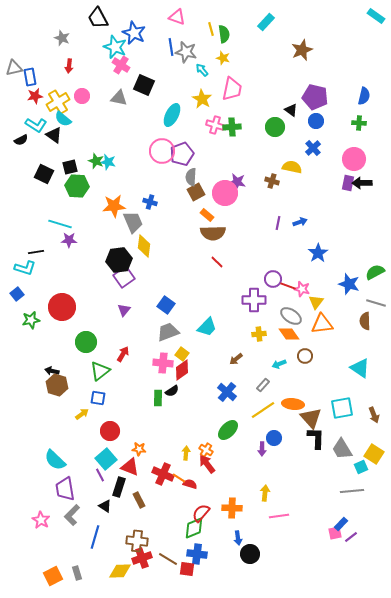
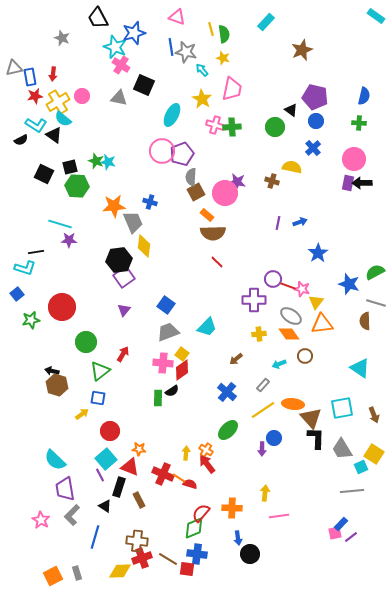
blue star at (134, 33): rotated 30 degrees clockwise
red arrow at (69, 66): moved 16 px left, 8 px down
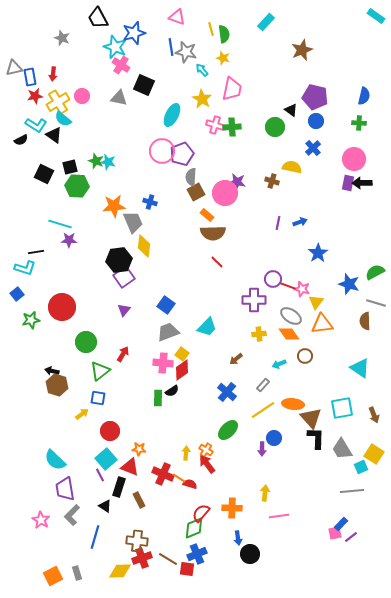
blue cross at (197, 554): rotated 30 degrees counterclockwise
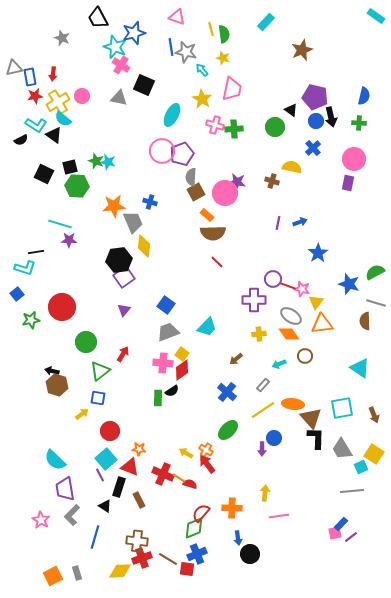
green cross at (232, 127): moved 2 px right, 2 px down
black arrow at (362, 183): moved 31 px left, 66 px up; rotated 102 degrees counterclockwise
yellow arrow at (186, 453): rotated 64 degrees counterclockwise
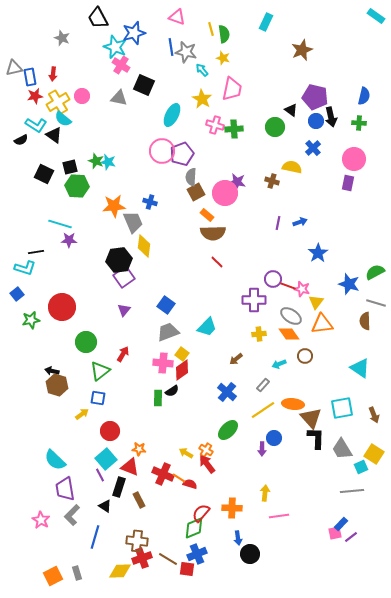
cyan rectangle at (266, 22): rotated 18 degrees counterclockwise
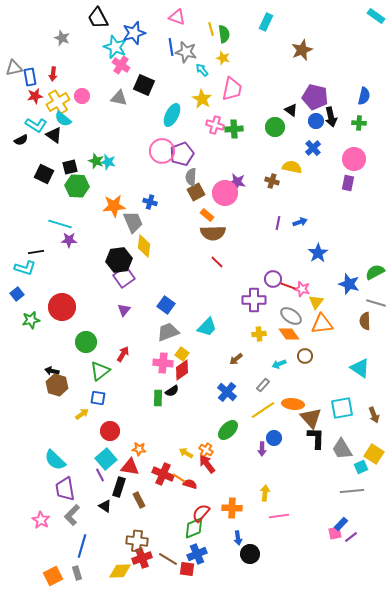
red triangle at (130, 467): rotated 12 degrees counterclockwise
blue line at (95, 537): moved 13 px left, 9 px down
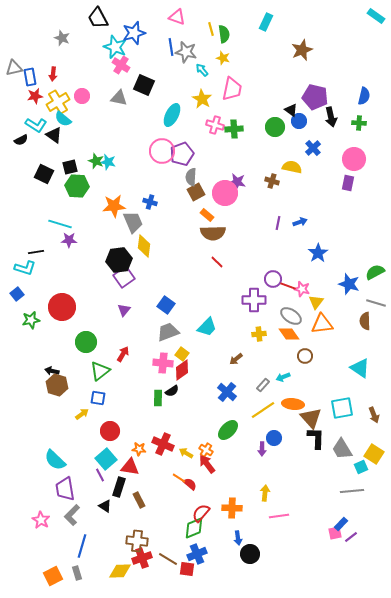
blue circle at (316, 121): moved 17 px left
cyan arrow at (279, 364): moved 4 px right, 13 px down
red cross at (163, 474): moved 30 px up
red semicircle at (190, 484): rotated 24 degrees clockwise
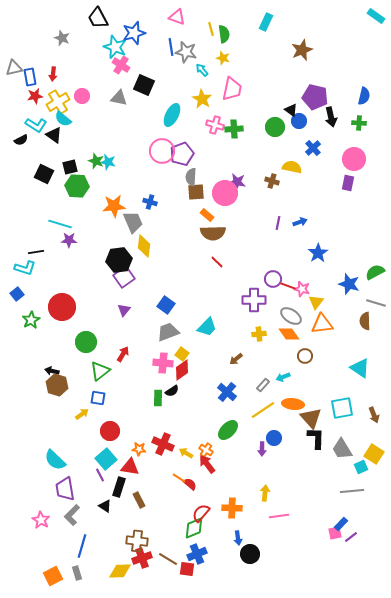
brown square at (196, 192): rotated 24 degrees clockwise
green star at (31, 320): rotated 18 degrees counterclockwise
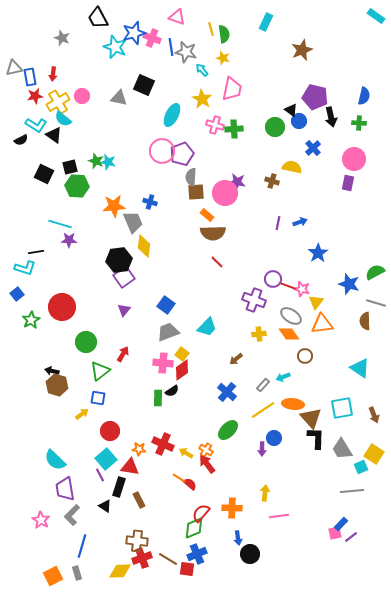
pink cross at (121, 65): moved 31 px right, 27 px up; rotated 12 degrees counterclockwise
purple cross at (254, 300): rotated 20 degrees clockwise
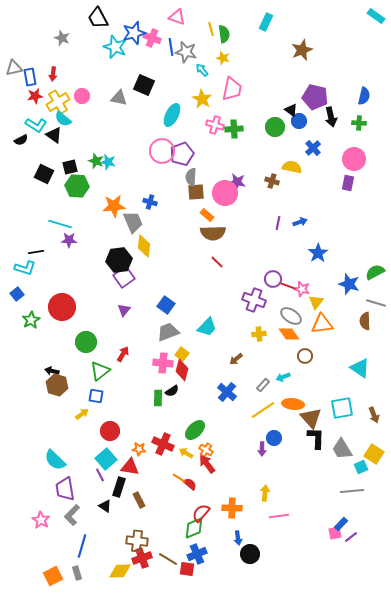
red diamond at (182, 370): rotated 40 degrees counterclockwise
blue square at (98, 398): moved 2 px left, 2 px up
green ellipse at (228, 430): moved 33 px left
